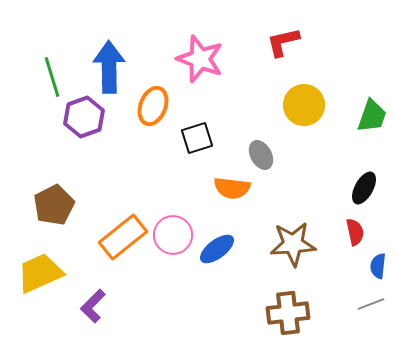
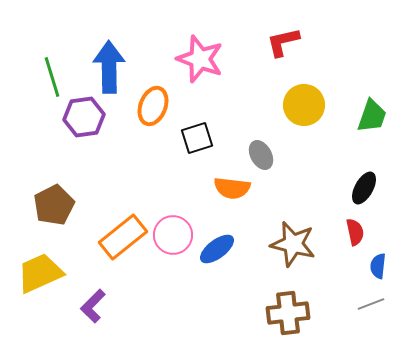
purple hexagon: rotated 12 degrees clockwise
brown star: rotated 18 degrees clockwise
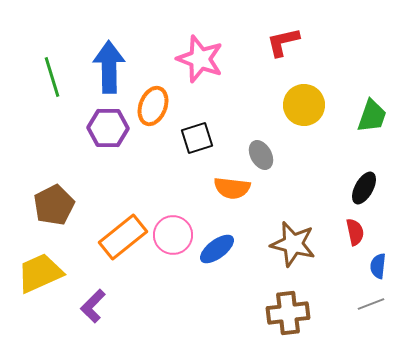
purple hexagon: moved 24 px right, 11 px down; rotated 9 degrees clockwise
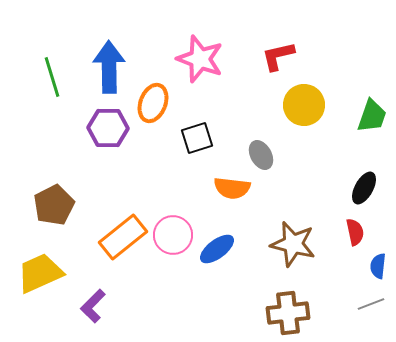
red L-shape: moved 5 px left, 14 px down
orange ellipse: moved 3 px up
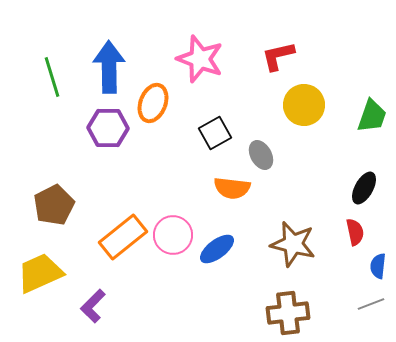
black square: moved 18 px right, 5 px up; rotated 12 degrees counterclockwise
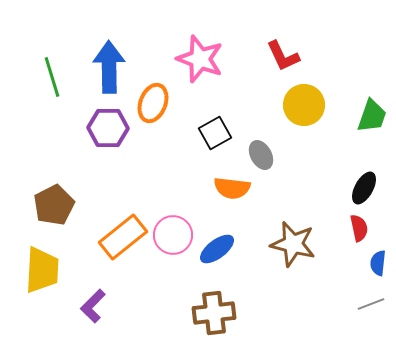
red L-shape: moved 5 px right; rotated 102 degrees counterclockwise
red semicircle: moved 4 px right, 4 px up
blue semicircle: moved 3 px up
yellow trapezoid: moved 2 px right, 3 px up; rotated 117 degrees clockwise
brown cross: moved 74 px left
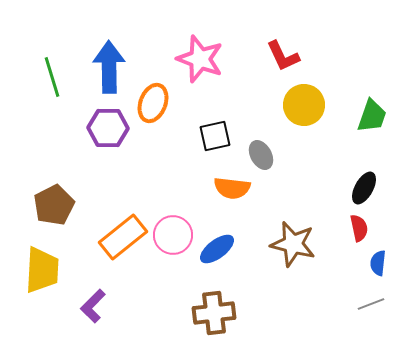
black square: moved 3 px down; rotated 16 degrees clockwise
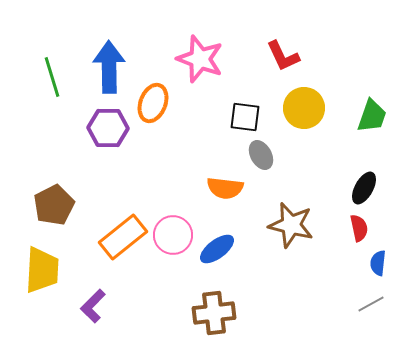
yellow circle: moved 3 px down
black square: moved 30 px right, 19 px up; rotated 20 degrees clockwise
orange semicircle: moved 7 px left
brown star: moved 2 px left, 19 px up
gray line: rotated 8 degrees counterclockwise
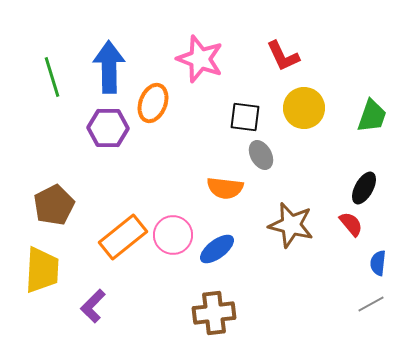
red semicircle: moved 8 px left, 4 px up; rotated 28 degrees counterclockwise
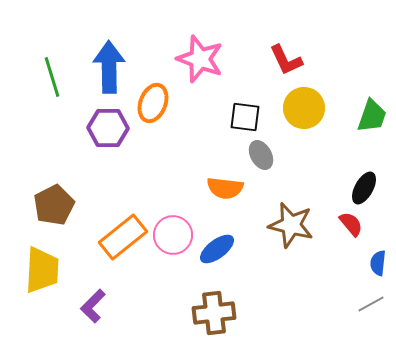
red L-shape: moved 3 px right, 4 px down
